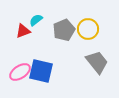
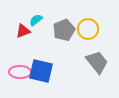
pink ellipse: rotated 35 degrees clockwise
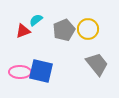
gray trapezoid: moved 2 px down
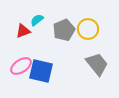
cyan semicircle: moved 1 px right
pink ellipse: moved 1 px right, 6 px up; rotated 35 degrees counterclockwise
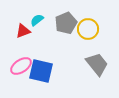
gray pentagon: moved 2 px right, 7 px up
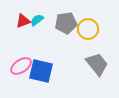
gray pentagon: rotated 15 degrees clockwise
red triangle: moved 10 px up
